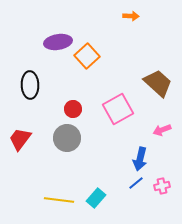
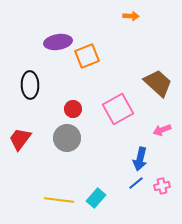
orange square: rotated 20 degrees clockwise
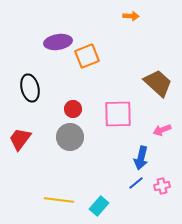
black ellipse: moved 3 px down; rotated 12 degrees counterclockwise
pink square: moved 5 px down; rotated 28 degrees clockwise
gray circle: moved 3 px right, 1 px up
blue arrow: moved 1 px right, 1 px up
cyan rectangle: moved 3 px right, 8 px down
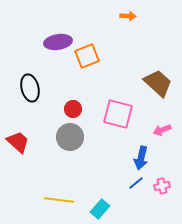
orange arrow: moved 3 px left
pink square: rotated 16 degrees clockwise
red trapezoid: moved 2 px left, 3 px down; rotated 95 degrees clockwise
cyan rectangle: moved 1 px right, 3 px down
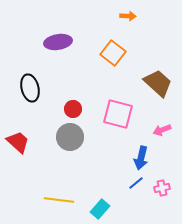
orange square: moved 26 px right, 3 px up; rotated 30 degrees counterclockwise
pink cross: moved 2 px down
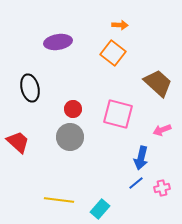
orange arrow: moved 8 px left, 9 px down
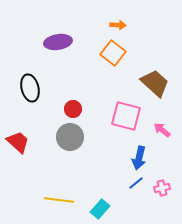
orange arrow: moved 2 px left
brown trapezoid: moved 3 px left
pink square: moved 8 px right, 2 px down
pink arrow: rotated 60 degrees clockwise
blue arrow: moved 2 px left
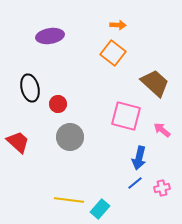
purple ellipse: moved 8 px left, 6 px up
red circle: moved 15 px left, 5 px up
blue line: moved 1 px left
yellow line: moved 10 px right
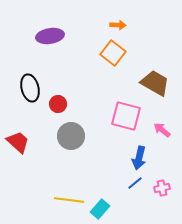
brown trapezoid: rotated 12 degrees counterclockwise
gray circle: moved 1 px right, 1 px up
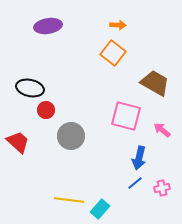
purple ellipse: moved 2 px left, 10 px up
black ellipse: rotated 64 degrees counterclockwise
red circle: moved 12 px left, 6 px down
